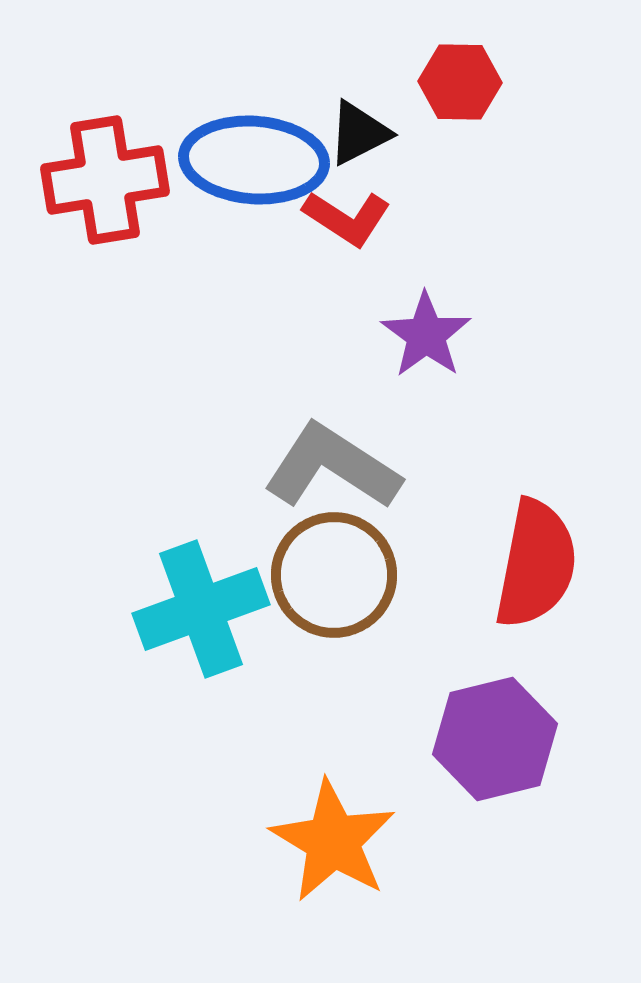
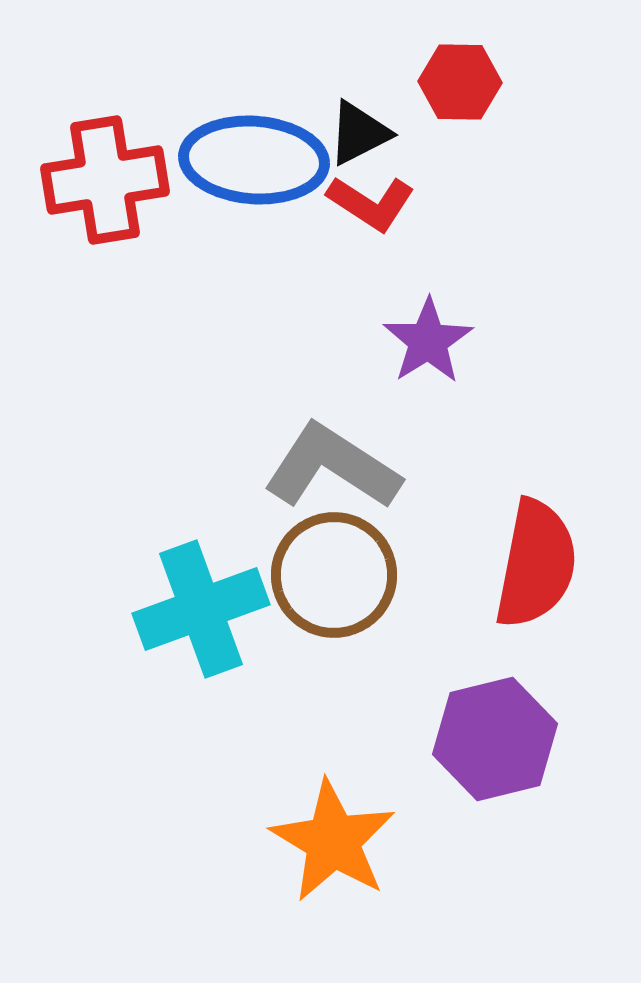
red L-shape: moved 24 px right, 15 px up
purple star: moved 2 px right, 6 px down; rotated 4 degrees clockwise
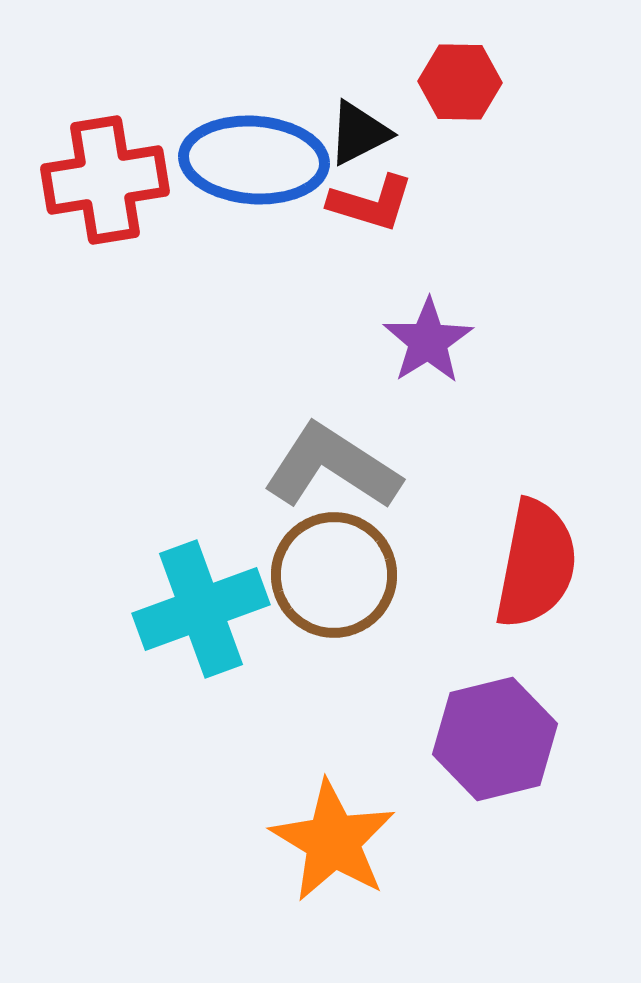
red L-shape: rotated 16 degrees counterclockwise
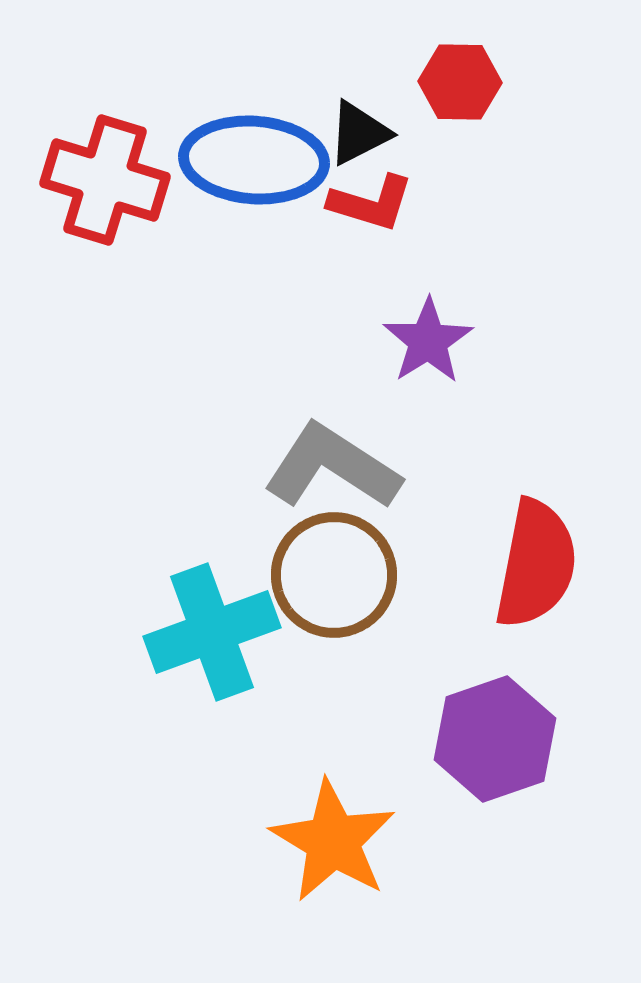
red cross: rotated 26 degrees clockwise
cyan cross: moved 11 px right, 23 px down
purple hexagon: rotated 5 degrees counterclockwise
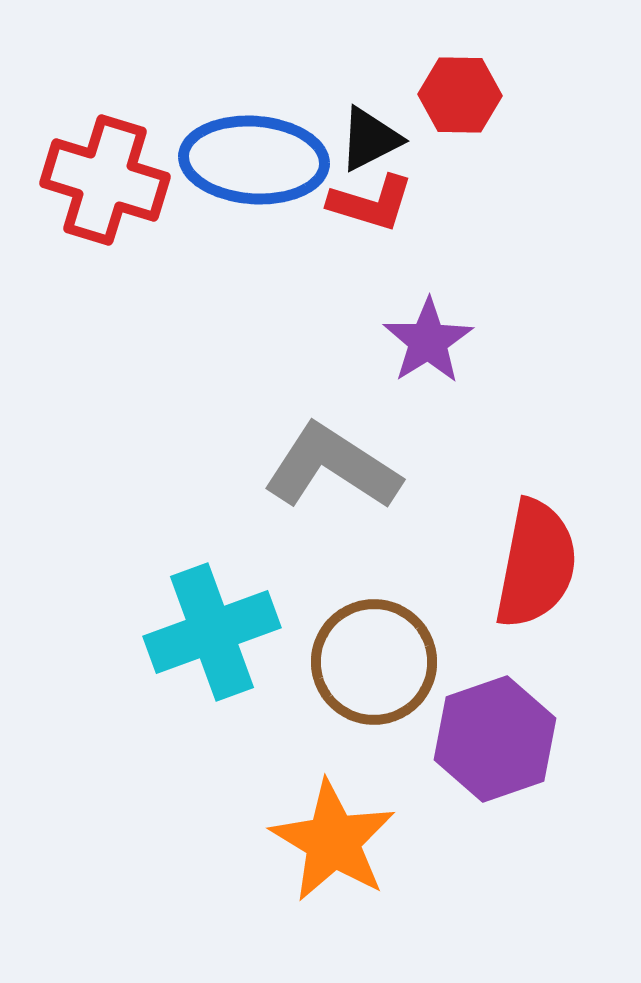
red hexagon: moved 13 px down
black triangle: moved 11 px right, 6 px down
brown circle: moved 40 px right, 87 px down
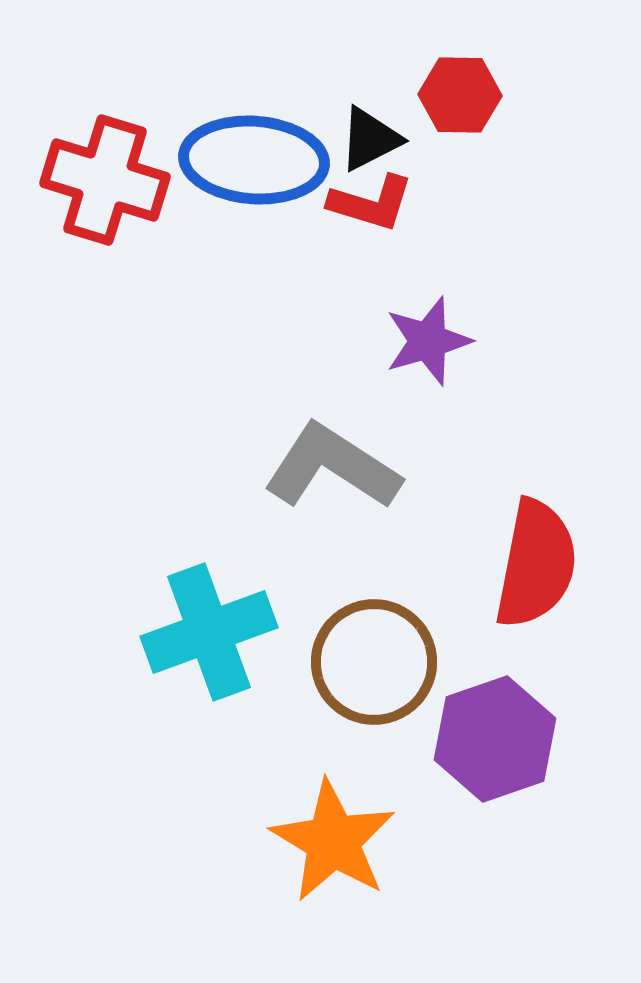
purple star: rotated 16 degrees clockwise
cyan cross: moved 3 px left
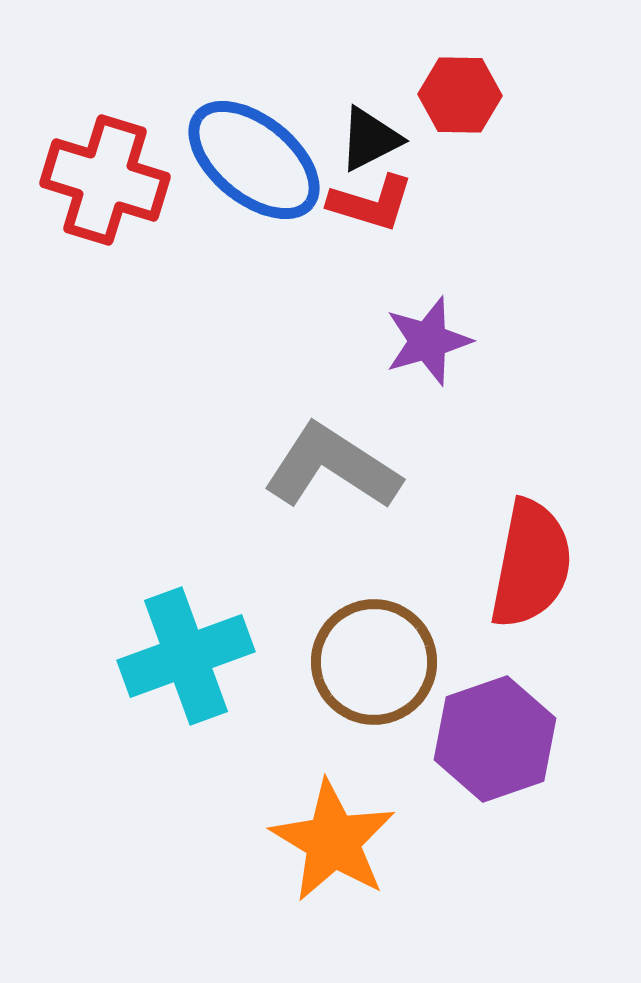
blue ellipse: rotated 35 degrees clockwise
red semicircle: moved 5 px left
cyan cross: moved 23 px left, 24 px down
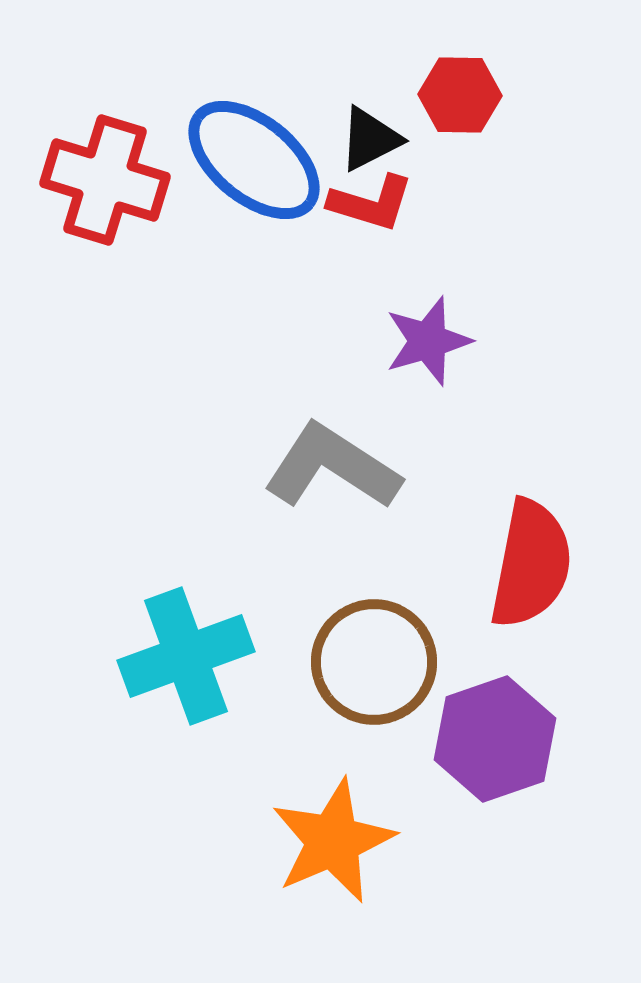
orange star: rotated 18 degrees clockwise
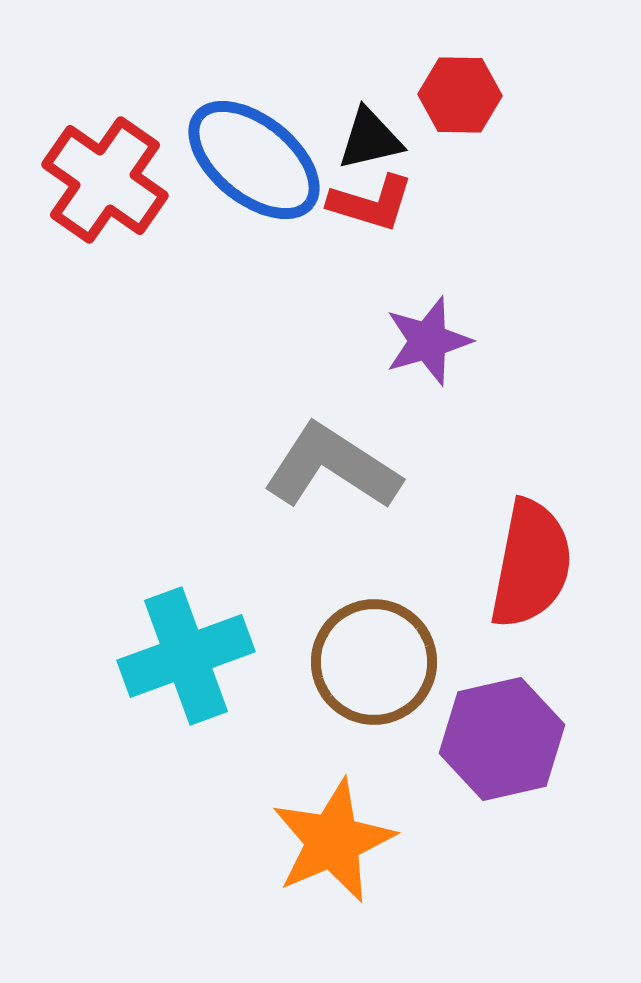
black triangle: rotated 14 degrees clockwise
red cross: rotated 18 degrees clockwise
purple hexagon: moved 7 px right; rotated 6 degrees clockwise
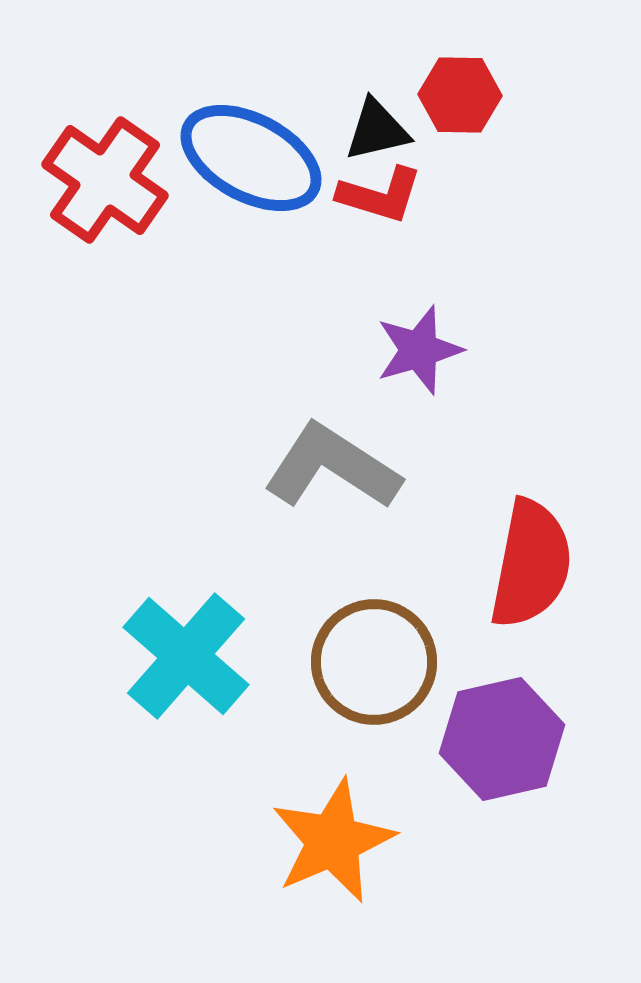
black triangle: moved 7 px right, 9 px up
blue ellipse: moved 3 px left, 2 px up; rotated 11 degrees counterclockwise
red L-shape: moved 9 px right, 8 px up
purple star: moved 9 px left, 9 px down
cyan cross: rotated 29 degrees counterclockwise
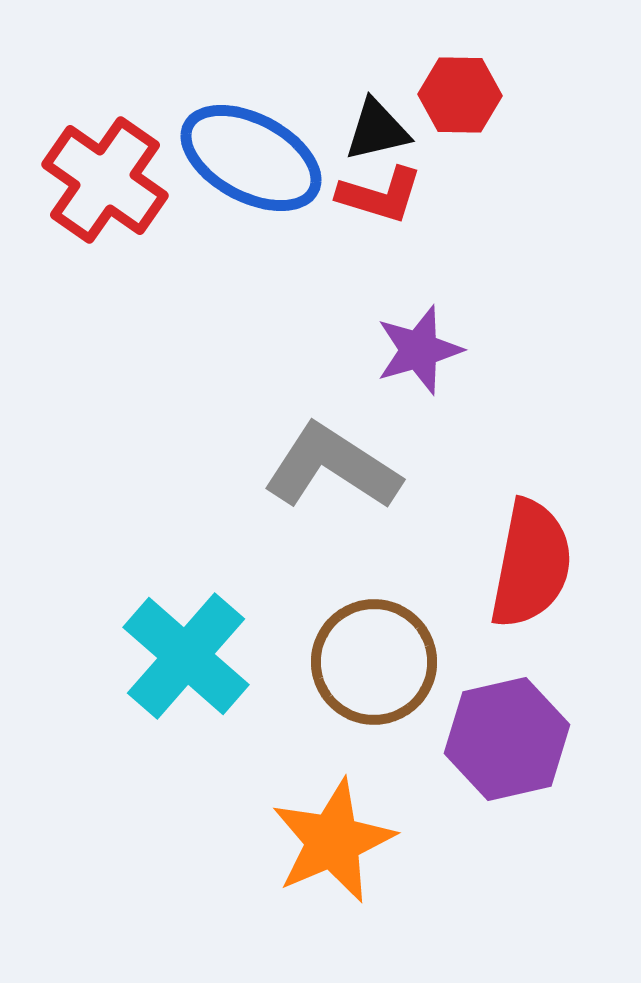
purple hexagon: moved 5 px right
